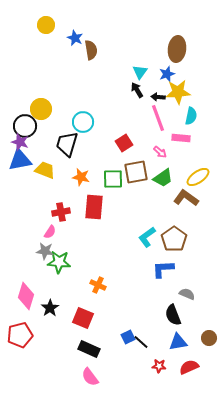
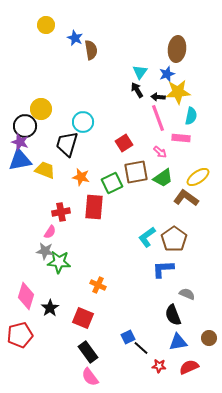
green square at (113, 179): moved 1 px left, 4 px down; rotated 25 degrees counterclockwise
black line at (141, 342): moved 6 px down
black rectangle at (89, 349): moved 1 px left, 3 px down; rotated 30 degrees clockwise
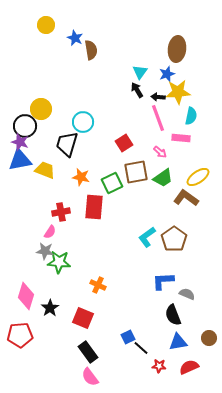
blue L-shape at (163, 269): moved 12 px down
red pentagon at (20, 335): rotated 10 degrees clockwise
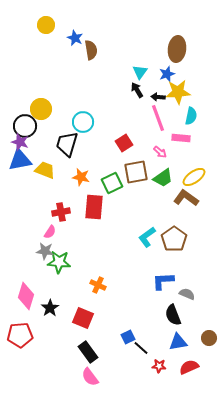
yellow ellipse at (198, 177): moved 4 px left
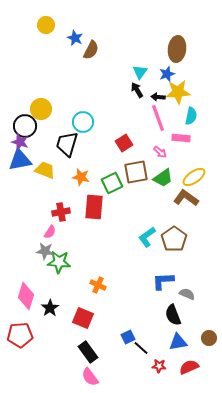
brown semicircle at (91, 50): rotated 36 degrees clockwise
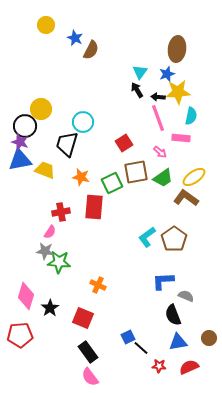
gray semicircle at (187, 294): moved 1 px left, 2 px down
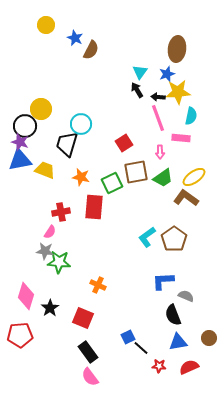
cyan circle at (83, 122): moved 2 px left, 2 px down
pink arrow at (160, 152): rotated 48 degrees clockwise
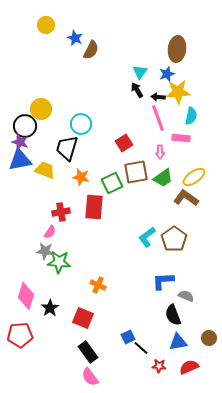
black trapezoid at (67, 144): moved 4 px down
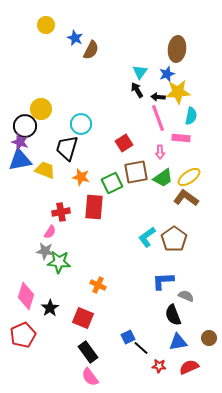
yellow ellipse at (194, 177): moved 5 px left
red pentagon at (20, 335): moved 3 px right; rotated 20 degrees counterclockwise
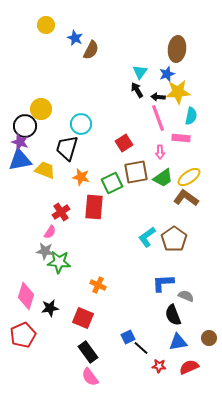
red cross at (61, 212): rotated 24 degrees counterclockwise
blue L-shape at (163, 281): moved 2 px down
black star at (50, 308): rotated 24 degrees clockwise
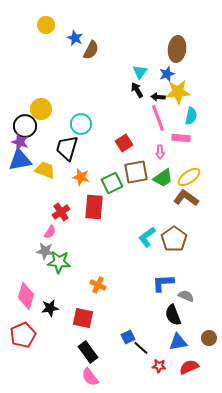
red square at (83, 318): rotated 10 degrees counterclockwise
